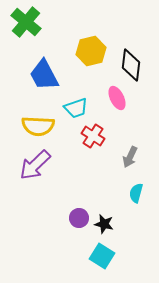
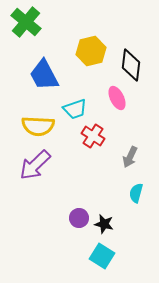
cyan trapezoid: moved 1 px left, 1 px down
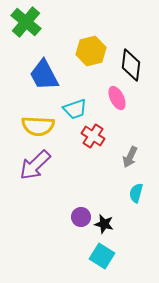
purple circle: moved 2 px right, 1 px up
